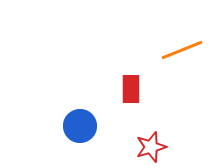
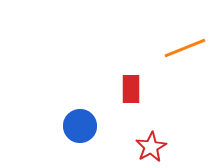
orange line: moved 3 px right, 2 px up
red star: rotated 12 degrees counterclockwise
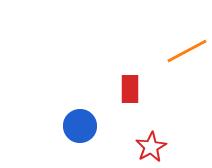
orange line: moved 2 px right, 3 px down; rotated 6 degrees counterclockwise
red rectangle: moved 1 px left
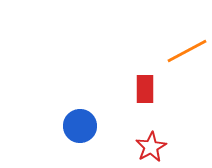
red rectangle: moved 15 px right
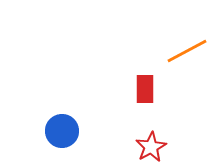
blue circle: moved 18 px left, 5 px down
